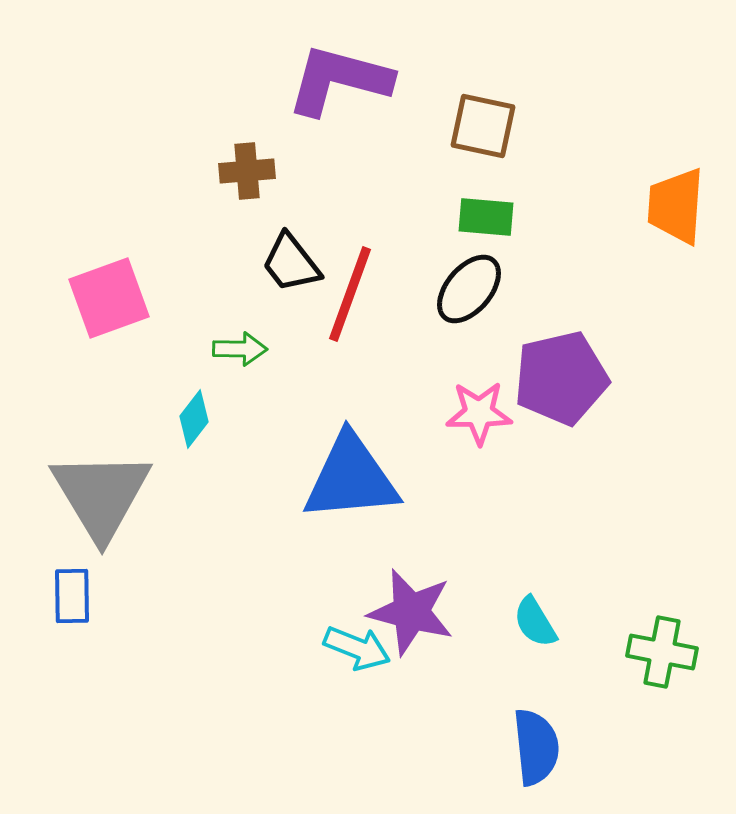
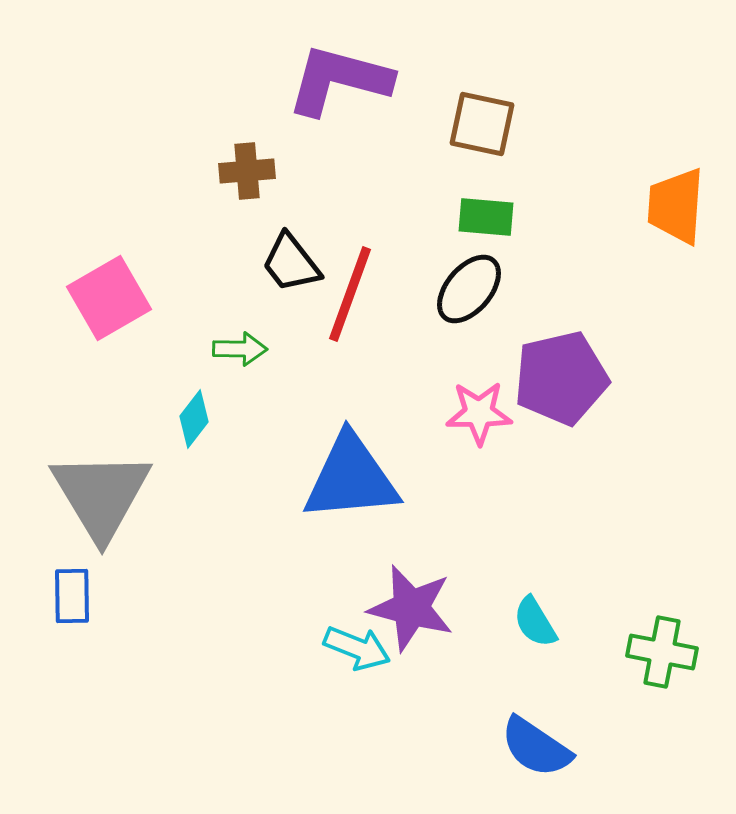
brown square: moved 1 px left, 2 px up
pink square: rotated 10 degrees counterclockwise
purple star: moved 4 px up
blue semicircle: rotated 130 degrees clockwise
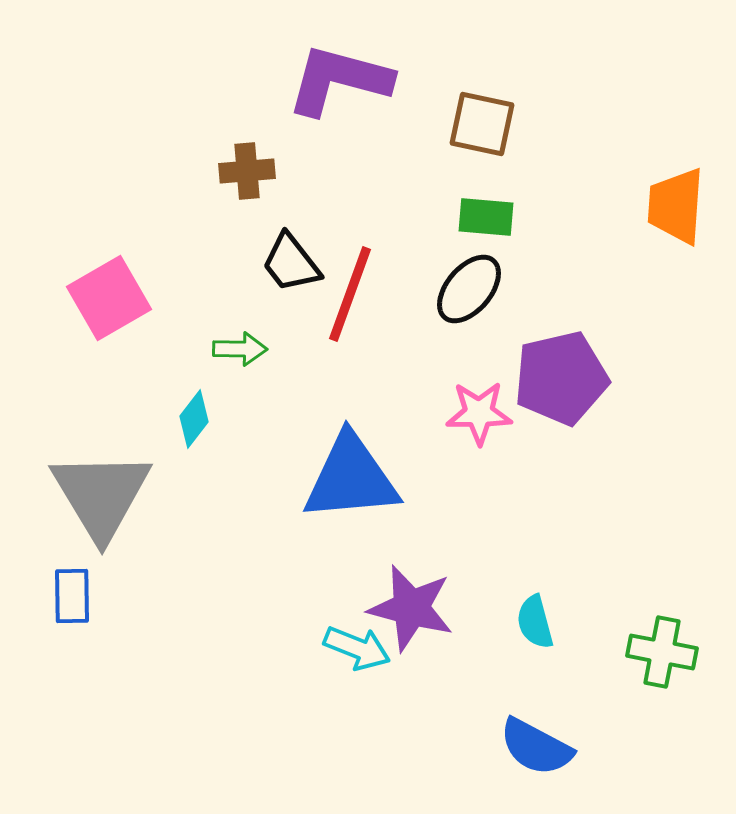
cyan semicircle: rotated 16 degrees clockwise
blue semicircle: rotated 6 degrees counterclockwise
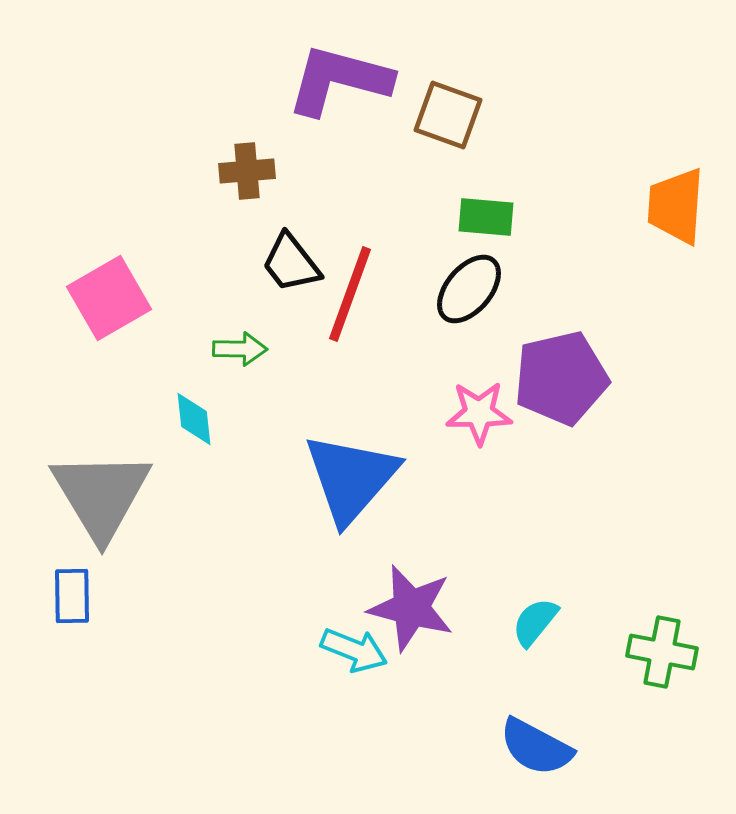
brown square: moved 34 px left, 9 px up; rotated 8 degrees clockwise
cyan diamond: rotated 44 degrees counterclockwise
blue triangle: rotated 44 degrees counterclockwise
cyan semicircle: rotated 54 degrees clockwise
cyan arrow: moved 3 px left, 2 px down
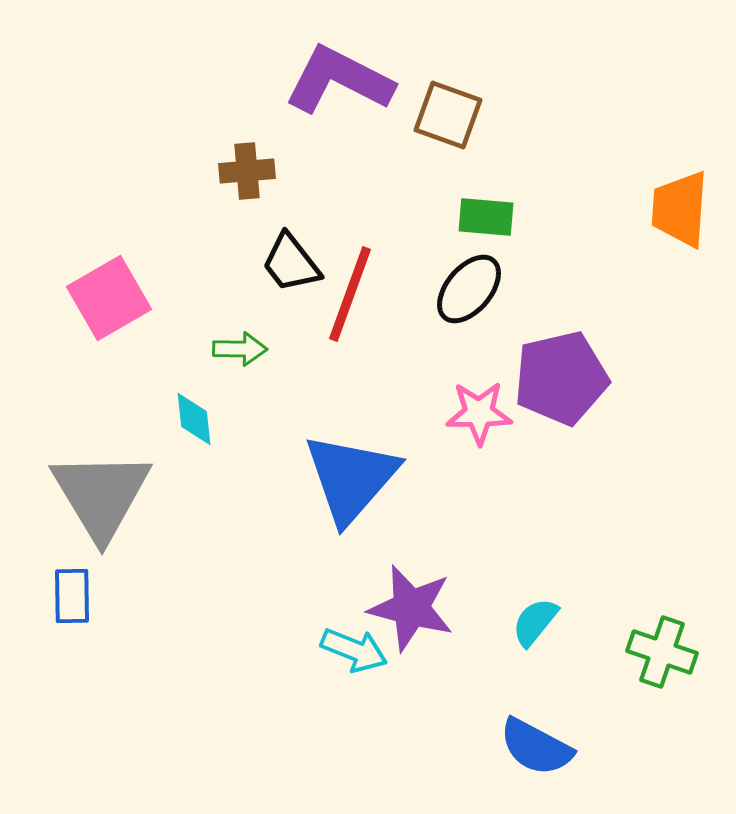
purple L-shape: rotated 12 degrees clockwise
orange trapezoid: moved 4 px right, 3 px down
green cross: rotated 8 degrees clockwise
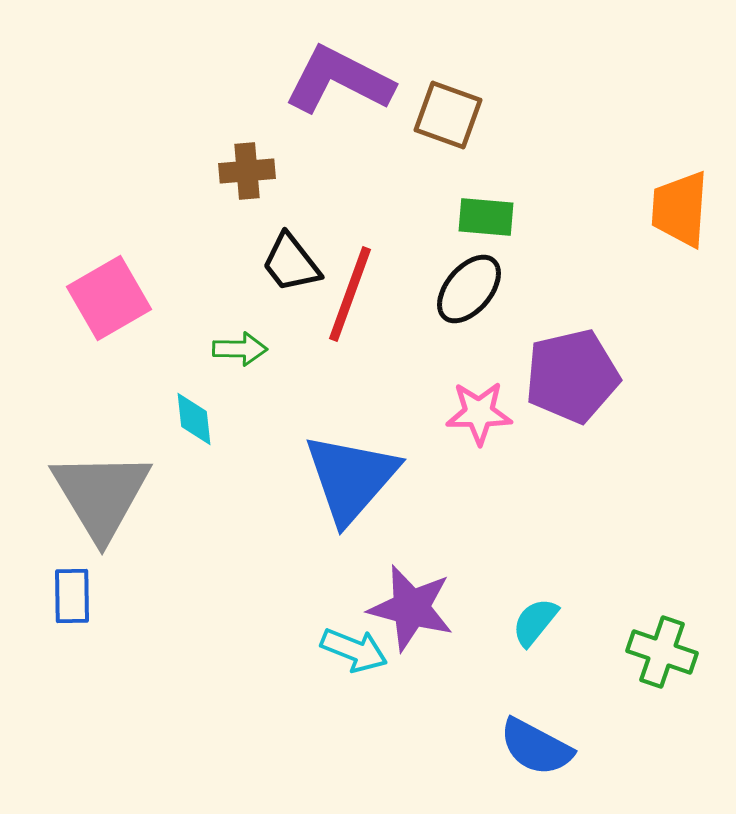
purple pentagon: moved 11 px right, 2 px up
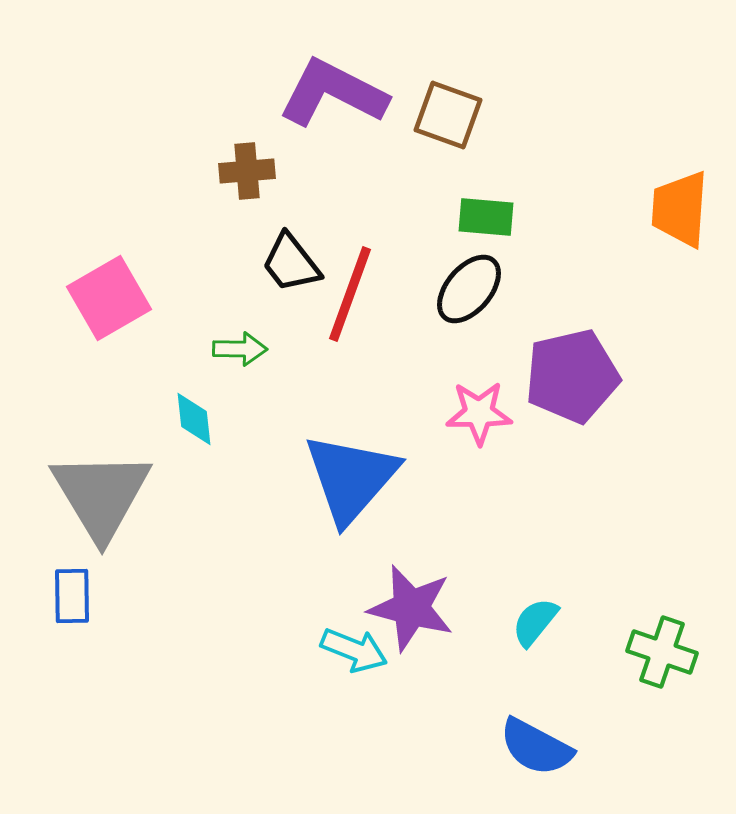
purple L-shape: moved 6 px left, 13 px down
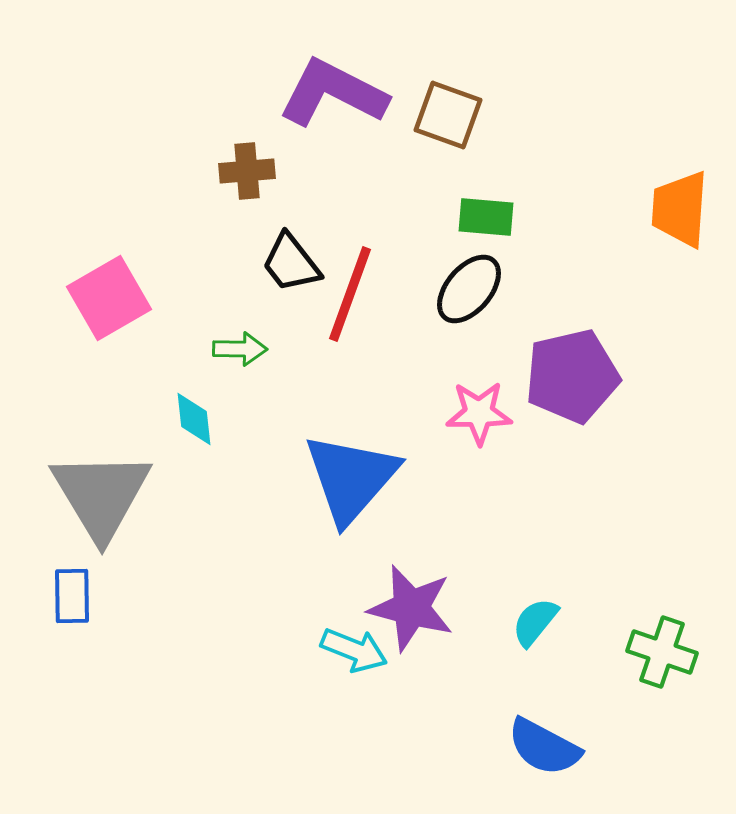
blue semicircle: moved 8 px right
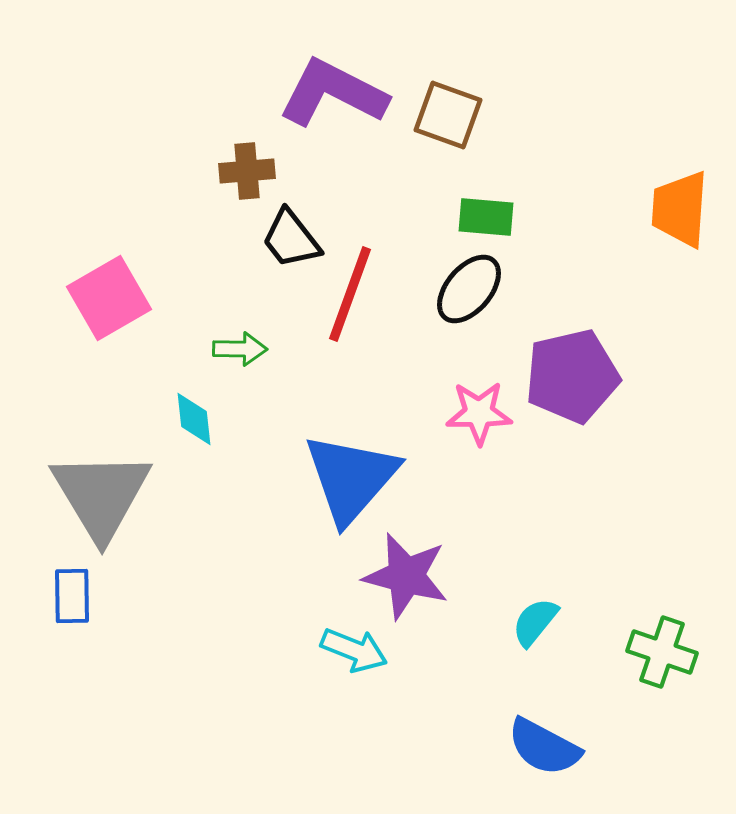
black trapezoid: moved 24 px up
purple star: moved 5 px left, 32 px up
